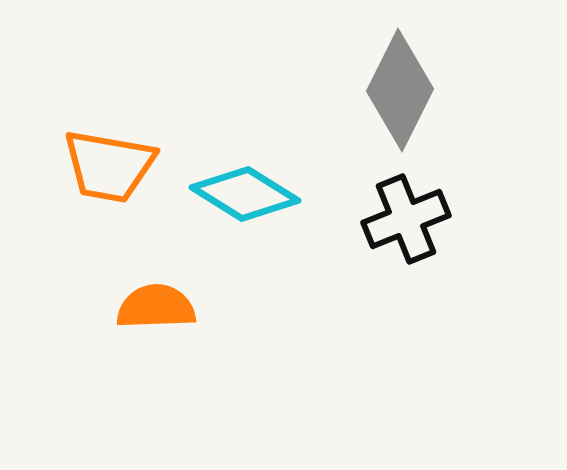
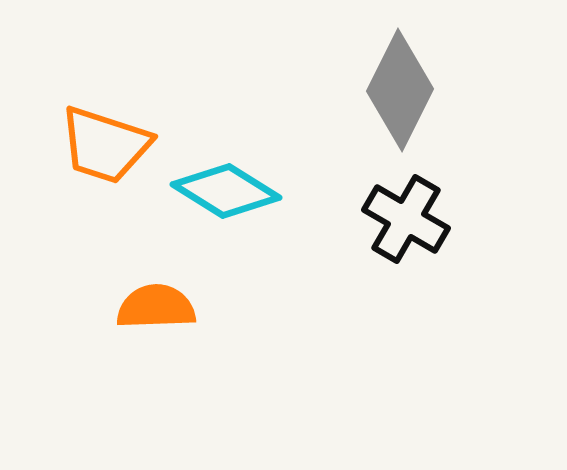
orange trapezoid: moved 4 px left, 21 px up; rotated 8 degrees clockwise
cyan diamond: moved 19 px left, 3 px up
black cross: rotated 38 degrees counterclockwise
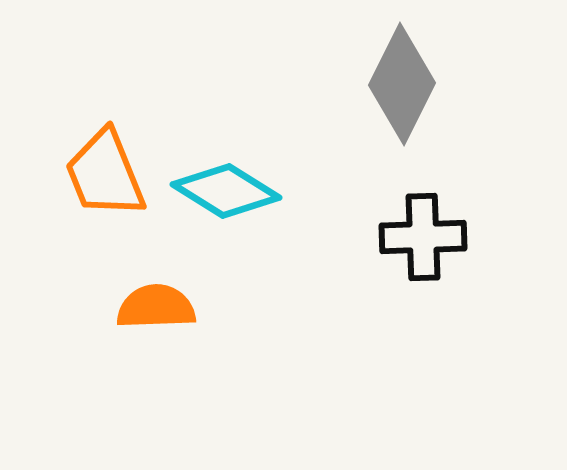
gray diamond: moved 2 px right, 6 px up
orange trapezoid: moved 29 px down; rotated 50 degrees clockwise
black cross: moved 17 px right, 18 px down; rotated 32 degrees counterclockwise
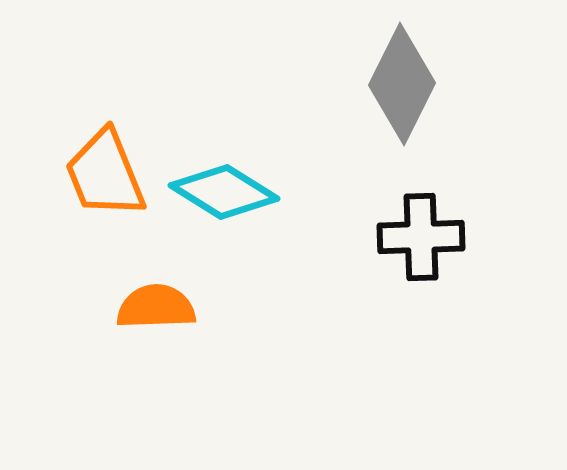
cyan diamond: moved 2 px left, 1 px down
black cross: moved 2 px left
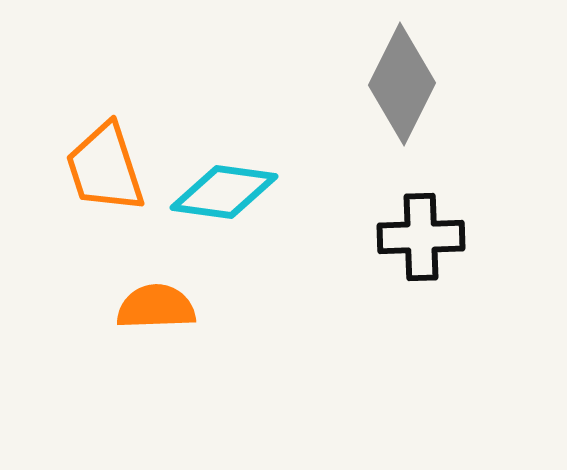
orange trapezoid: moved 6 px up; rotated 4 degrees clockwise
cyan diamond: rotated 24 degrees counterclockwise
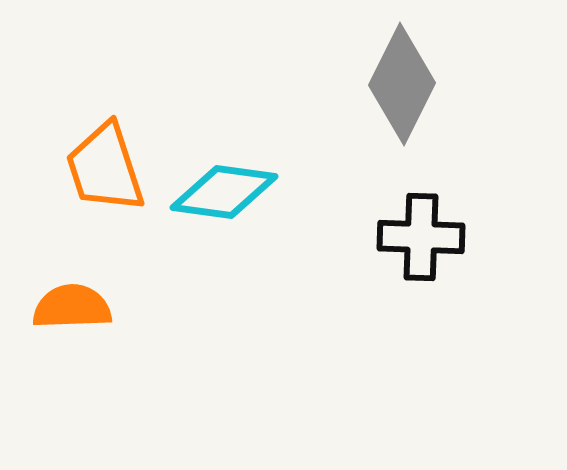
black cross: rotated 4 degrees clockwise
orange semicircle: moved 84 px left
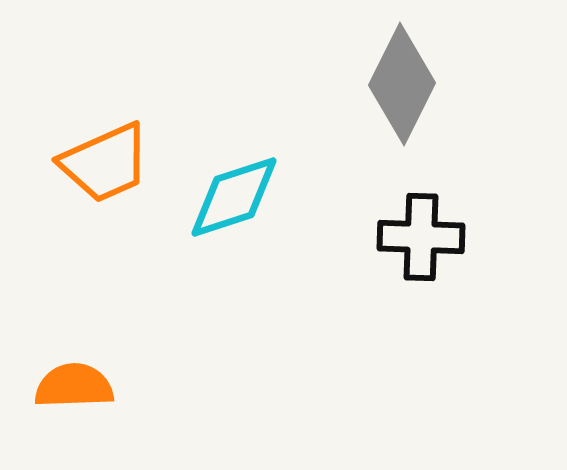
orange trapezoid: moved 5 px up; rotated 96 degrees counterclockwise
cyan diamond: moved 10 px right, 5 px down; rotated 26 degrees counterclockwise
orange semicircle: moved 2 px right, 79 px down
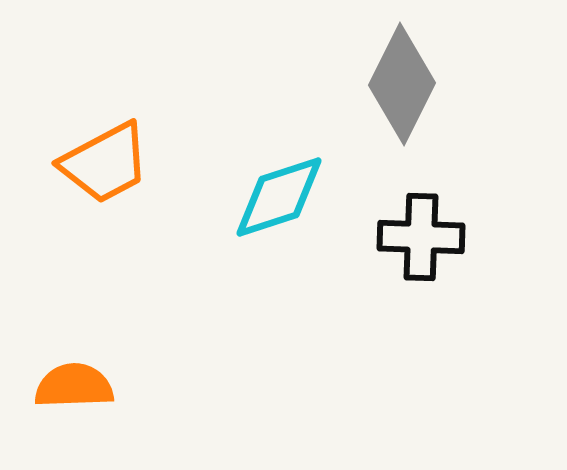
orange trapezoid: rotated 4 degrees counterclockwise
cyan diamond: moved 45 px right
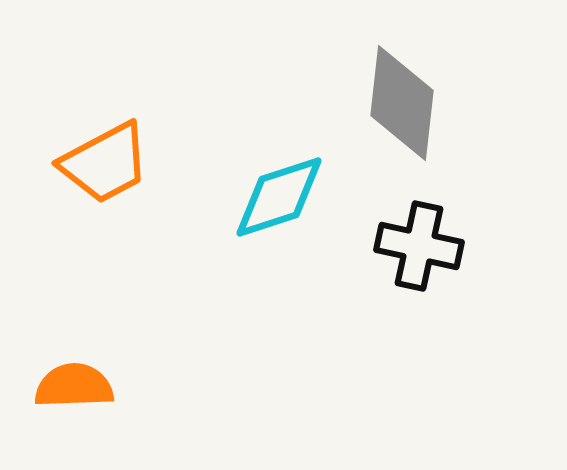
gray diamond: moved 19 px down; rotated 20 degrees counterclockwise
black cross: moved 2 px left, 9 px down; rotated 10 degrees clockwise
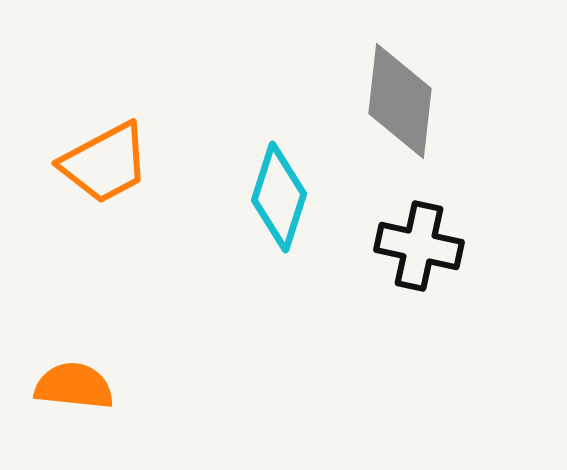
gray diamond: moved 2 px left, 2 px up
cyan diamond: rotated 54 degrees counterclockwise
orange semicircle: rotated 8 degrees clockwise
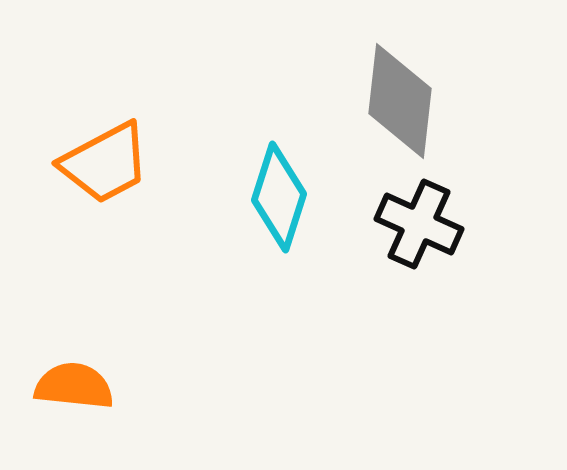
black cross: moved 22 px up; rotated 12 degrees clockwise
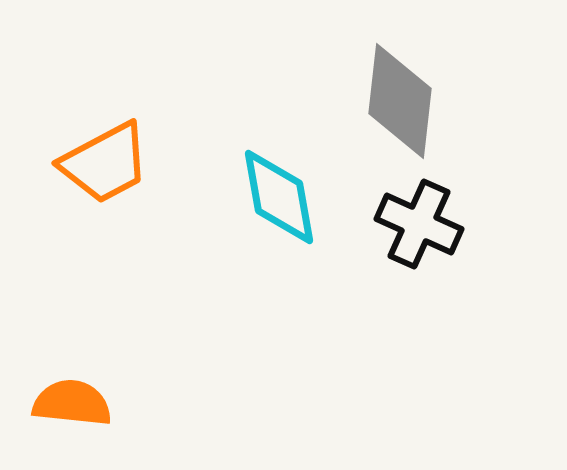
cyan diamond: rotated 28 degrees counterclockwise
orange semicircle: moved 2 px left, 17 px down
